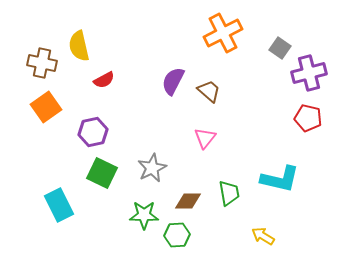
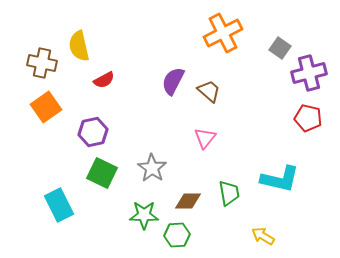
gray star: rotated 12 degrees counterclockwise
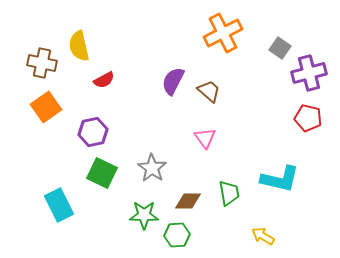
pink triangle: rotated 15 degrees counterclockwise
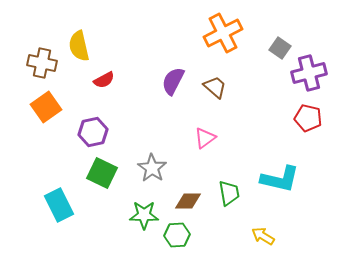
brown trapezoid: moved 6 px right, 4 px up
pink triangle: rotated 30 degrees clockwise
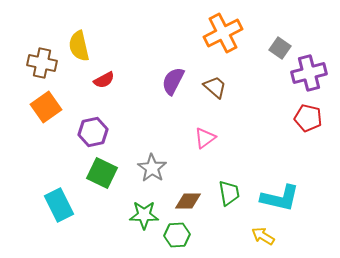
cyan L-shape: moved 19 px down
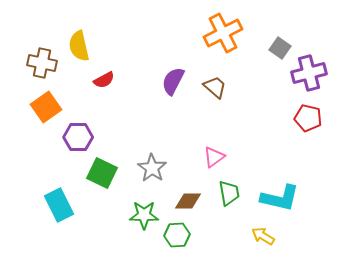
purple hexagon: moved 15 px left, 5 px down; rotated 12 degrees clockwise
pink triangle: moved 9 px right, 19 px down
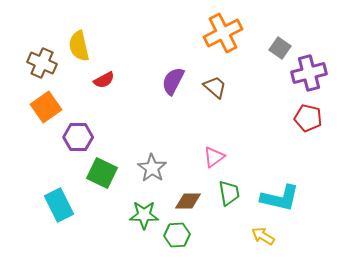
brown cross: rotated 12 degrees clockwise
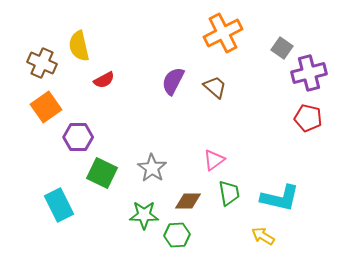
gray square: moved 2 px right
pink triangle: moved 3 px down
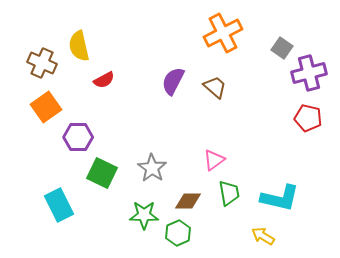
green hexagon: moved 1 px right, 2 px up; rotated 20 degrees counterclockwise
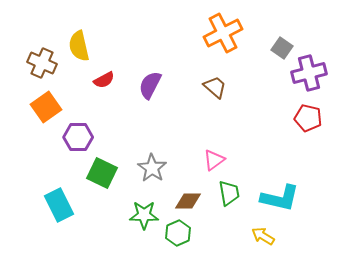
purple semicircle: moved 23 px left, 4 px down
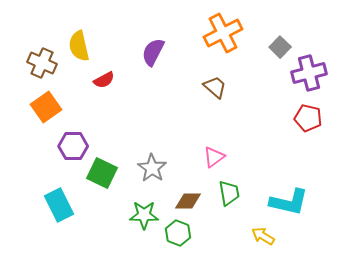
gray square: moved 2 px left, 1 px up; rotated 10 degrees clockwise
purple semicircle: moved 3 px right, 33 px up
purple hexagon: moved 5 px left, 9 px down
pink triangle: moved 3 px up
cyan L-shape: moved 9 px right, 4 px down
green hexagon: rotated 15 degrees counterclockwise
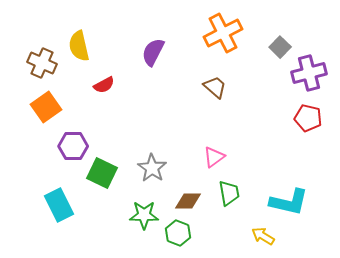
red semicircle: moved 5 px down
